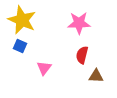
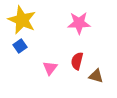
blue square: rotated 32 degrees clockwise
red semicircle: moved 5 px left, 6 px down
pink triangle: moved 6 px right
brown triangle: rotated 14 degrees clockwise
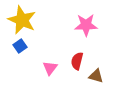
pink star: moved 7 px right, 2 px down
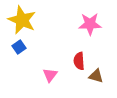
pink star: moved 4 px right, 1 px up
blue square: moved 1 px left, 1 px down
red semicircle: moved 2 px right; rotated 18 degrees counterclockwise
pink triangle: moved 7 px down
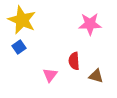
red semicircle: moved 5 px left
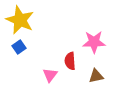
yellow star: moved 2 px left
pink star: moved 4 px right, 18 px down
red semicircle: moved 4 px left
brown triangle: rotated 28 degrees counterclockwise
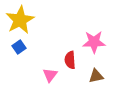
yellow star: rotated 20 degrees clockwise
red semicircle: moved 1 px up
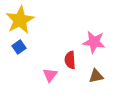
pink star: rotated 10 degrees clockwise
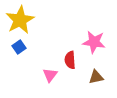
brown triangle: moved 1 px down
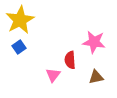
pink triangle: moved 3 px right
